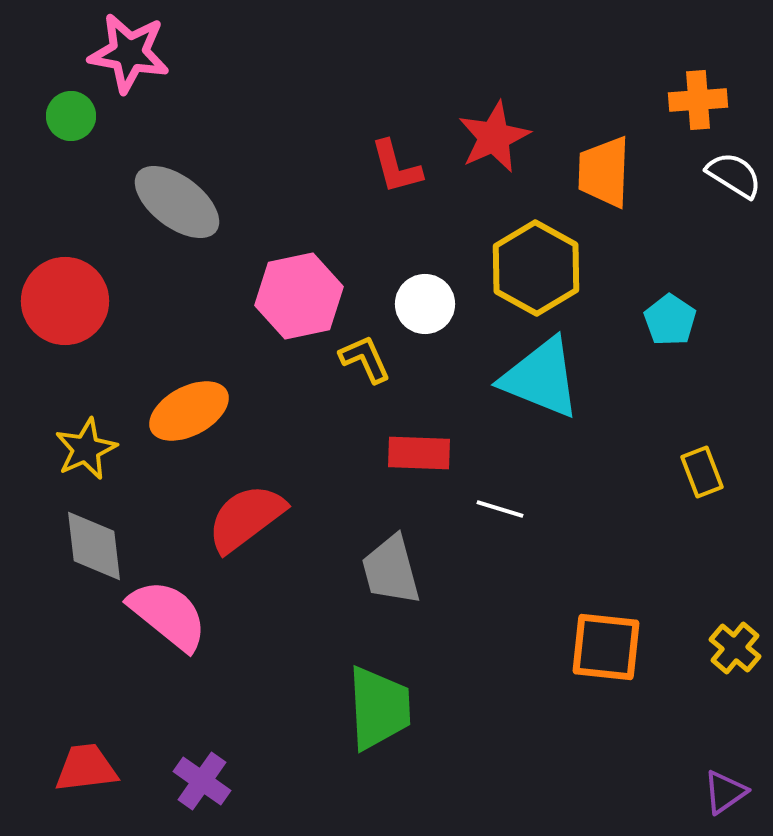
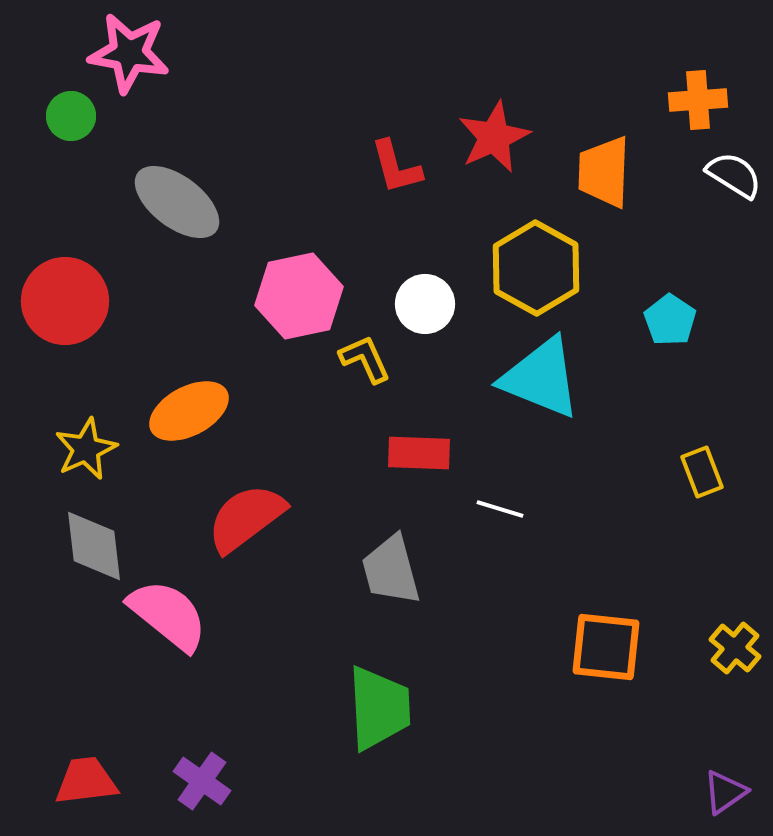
red trapezoid: moved 13 px down
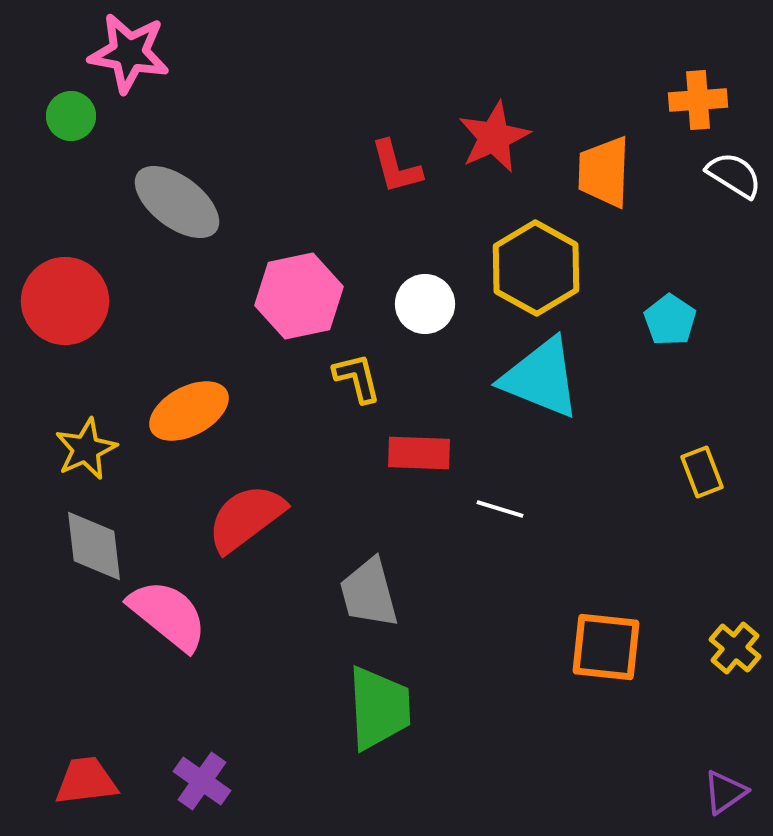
yellow L-shape: moved 8 px left, 19 px down; rotated 10 degrees clockwise
gray trapezoid: moved 22 px left, 23 px down
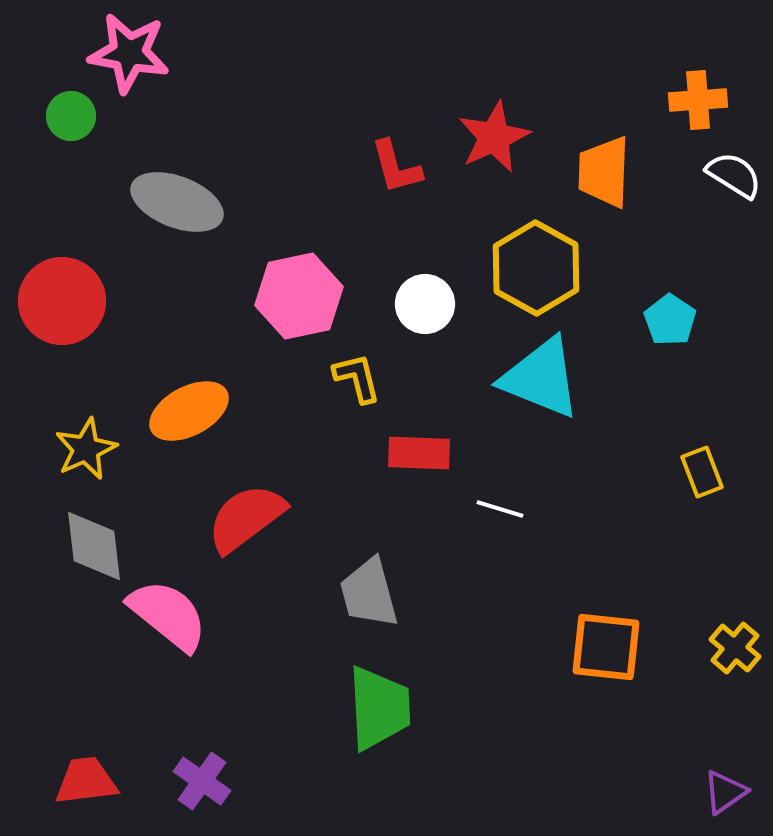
gray ellipse: rotated 16 degrees counterclockwise
red circle: moved 3 px left
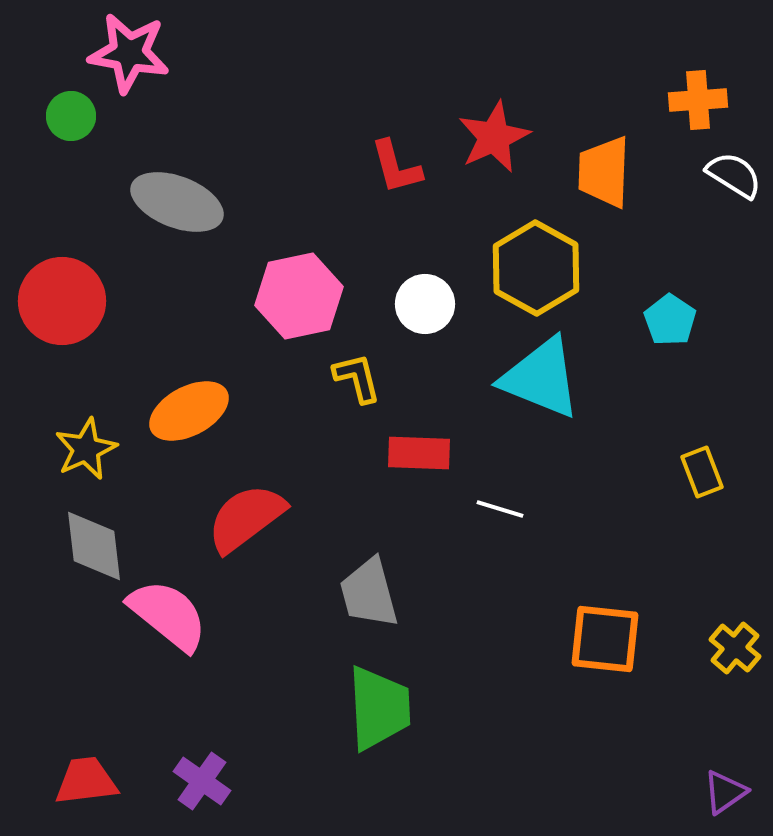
orange square: moved 1 px left, 8 px up
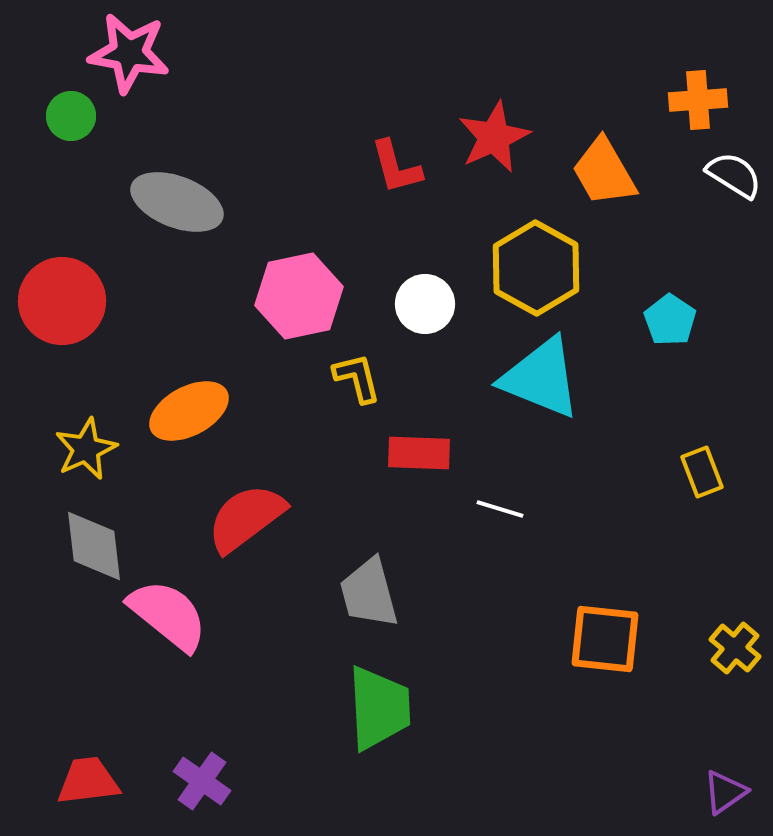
orange trapezoid: rotated 32 degrees counterclockwise
red trapezoid: moved 2 px right
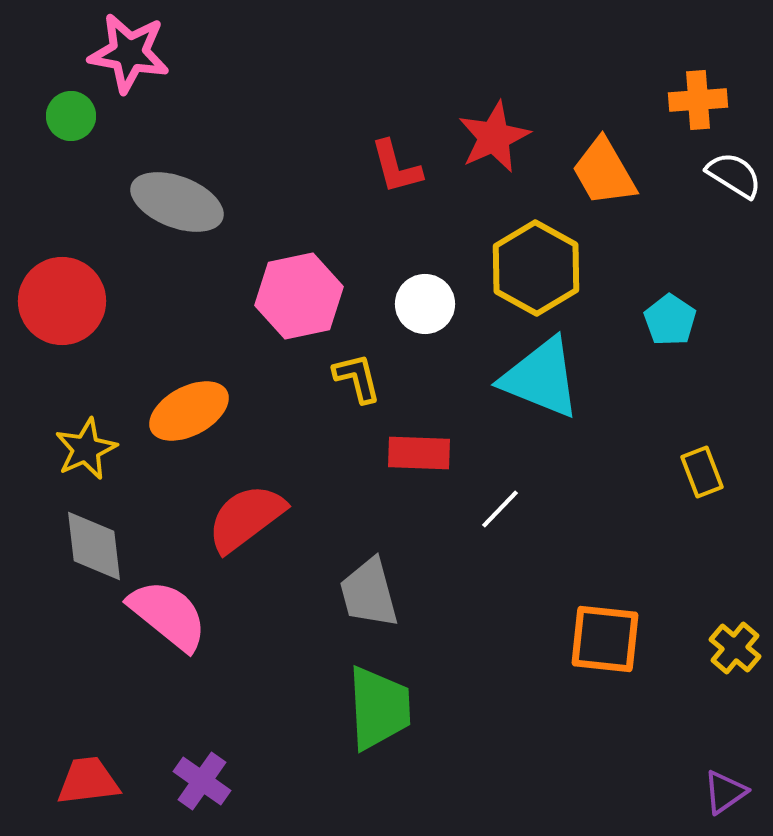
white line: rotated 63 degrees counterclockwise
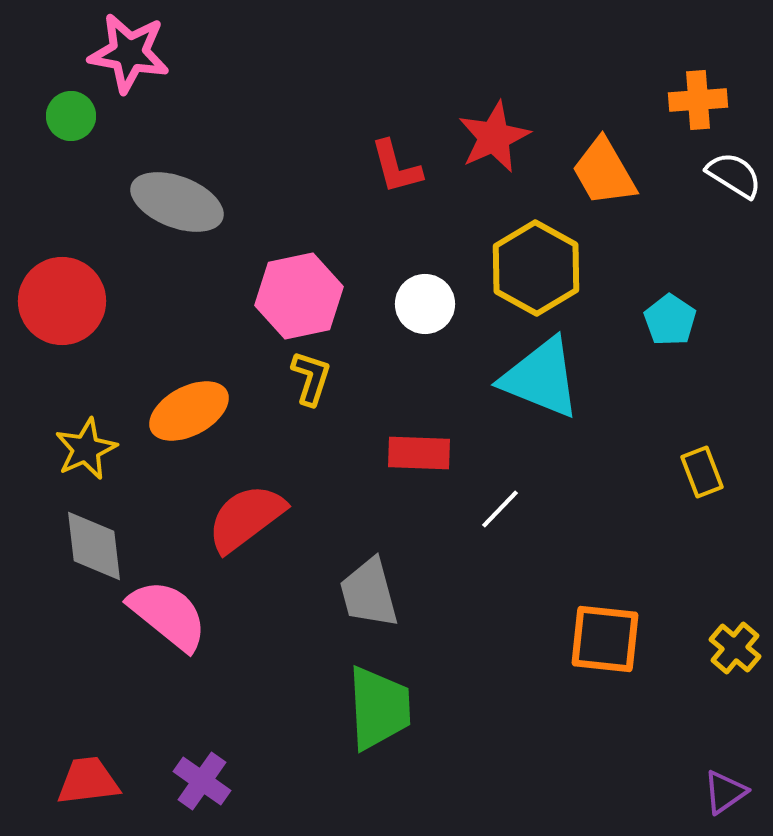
yellow L-shape: moved 46 px left; rotated 32 degrees clockwise
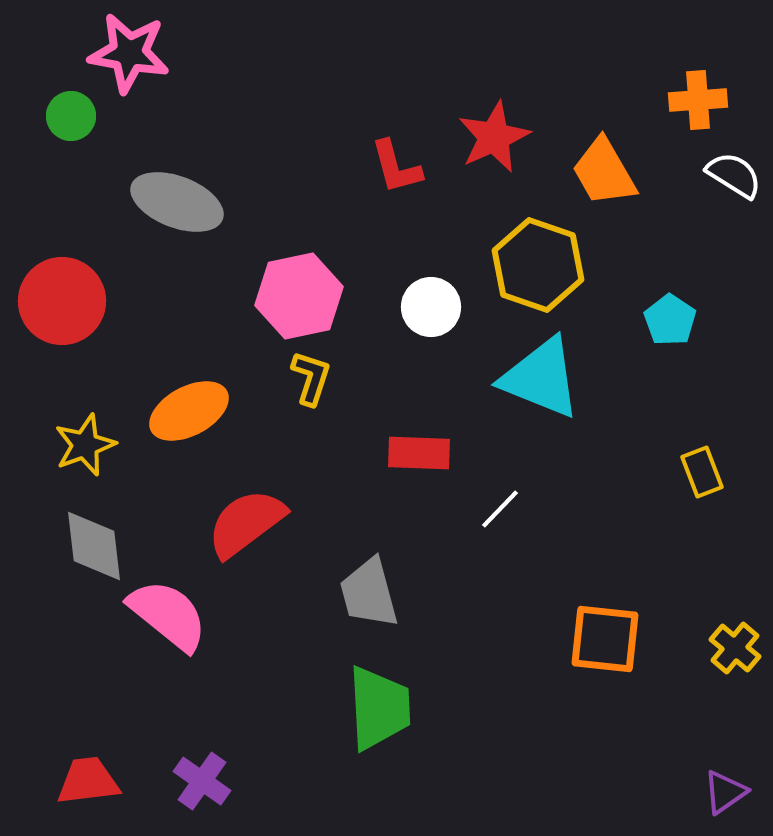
yellow hexagon: moved 2 px right, 3 px up; rotated 10 degrees counterclockwise
white circle: moved 6 px right, 3 px down
yellow star: moved 1 px left, 4 px up; rotated 4 degrees clockwise
red semicircle: moved 5 px down
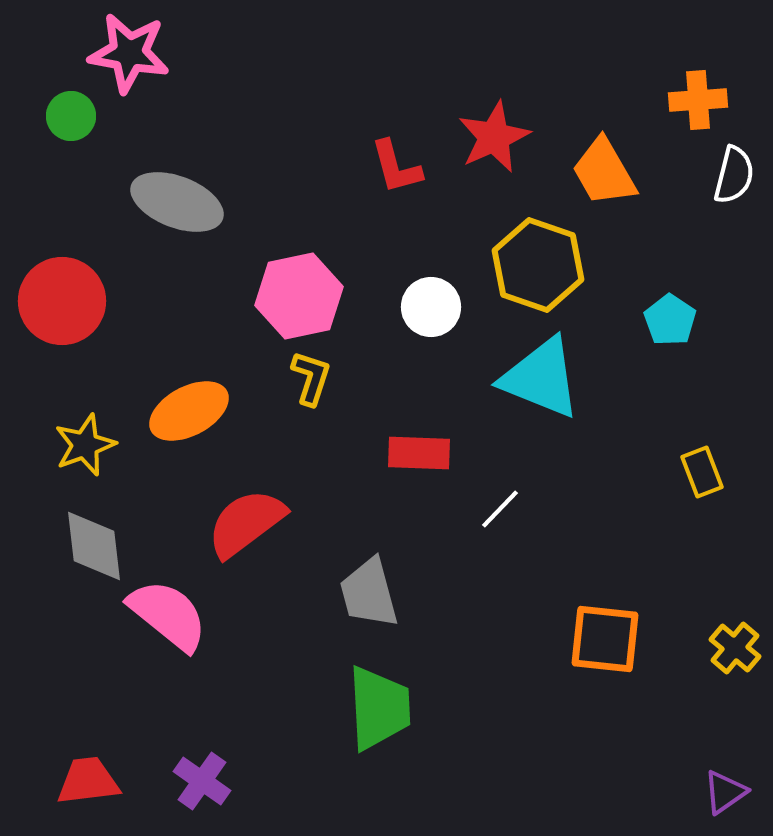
white semicircle: rotated 72 degrees clockwise
